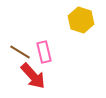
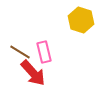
red arrow: moved 3 px up
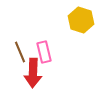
brown line: rotated 35 degrees clockwise
red arrow: rotated 44 degrees clockwise
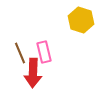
brown line: moved 1 px down
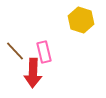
brown line: moved 5 px left, 2 px up; rotated 20 degrees counterclockwise
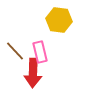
yellow hexagon: moved 22 px left; rotated 10 degrees counterclockwise
pink rectangle: moved 4 px left
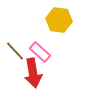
pink rectangle: rotated 35 degrees counterclockwise
red arrow: rotated 12 degrees counterclockwise
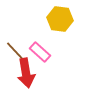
yellow hexagon: moved 1 px right, 1 px up
red arrow: moved 7 px left
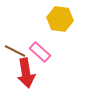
brown line: rotated 20 degrees counterclockwise
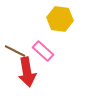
pink rectangle: moved 3 px right, 1 px up
red arrow: moved 1 px right, 1 px up
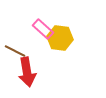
yellow hexagon: moved 19 px down
pink rectangle: moved 22 px up
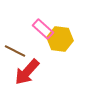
yellow hexagon: moved 1 px down
red arrow: rotated 52 degrees clockwise
